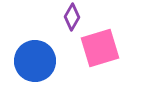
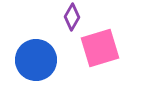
blue circle: moved 1 px right, 1 px up
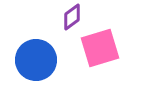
purple diamond: rotated 24 degrees clockwise
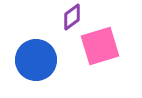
pink square: moved 2 px up
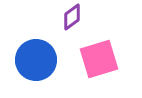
pink square: moved 1 px left, 13 px down
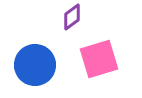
blue circle: moved 1 px left, 5 px down
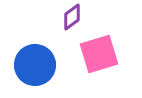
pink square: moved 5 px up
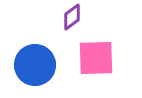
pink square: moved 3 px left, 4 px down; rotated 15 degrees clockwise
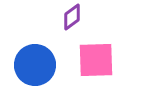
pink square: moved 2 px down
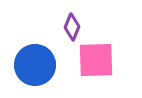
purple diamond: moved 10 px down; rotated 32 degrees counterclockwise
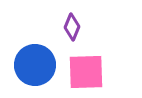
pink square: moved 10 px left, 12 px down
